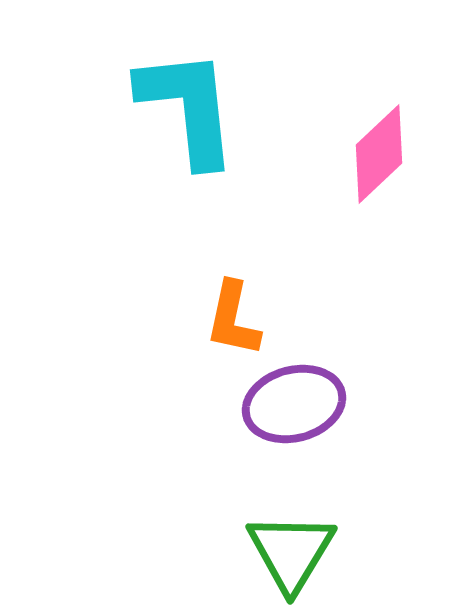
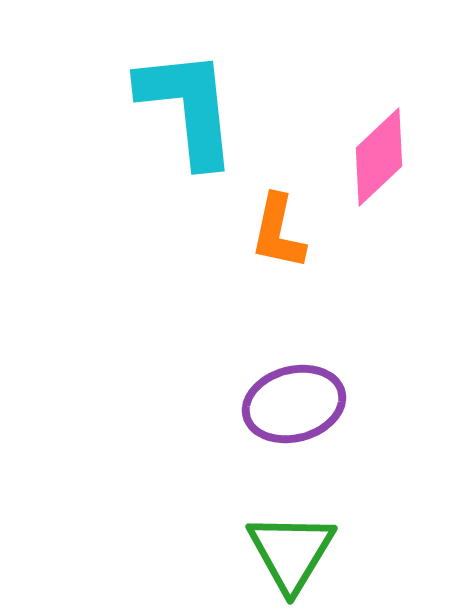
pink diamond: moved 3 px down
orange L-shape: moved 45 px right, 87 px up
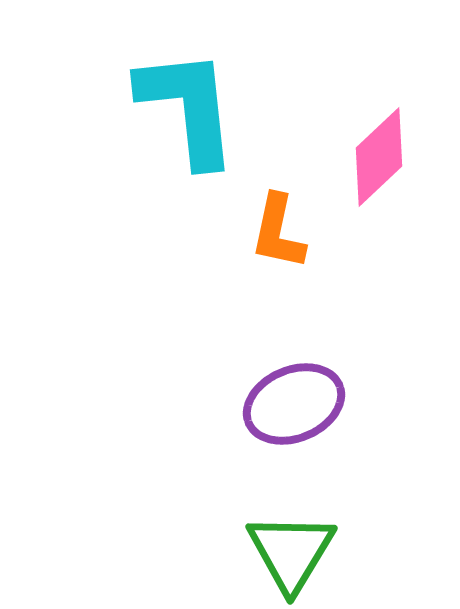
purple ellipse: rotated 8 degrees counterclockwise
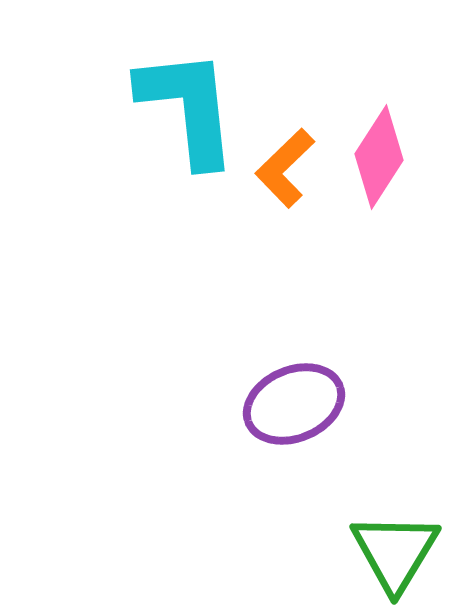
pink diamond: rotated 14 degrees counterclockwise
orange L-shape: moved 7 px right, 64 px up; rotated 34 degrees clockwise
green triangle: moved 104 px right
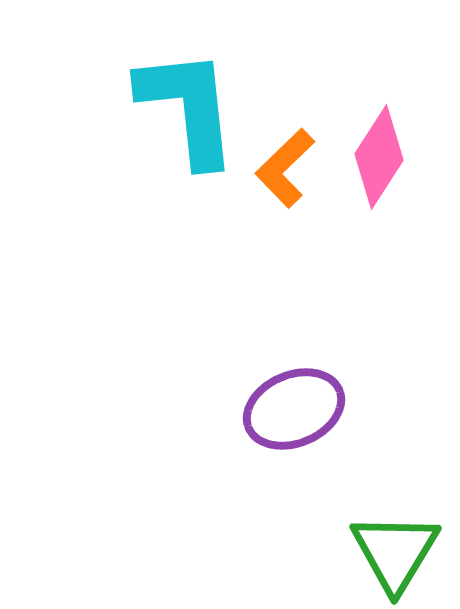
purple ellipse: moved 5 px down
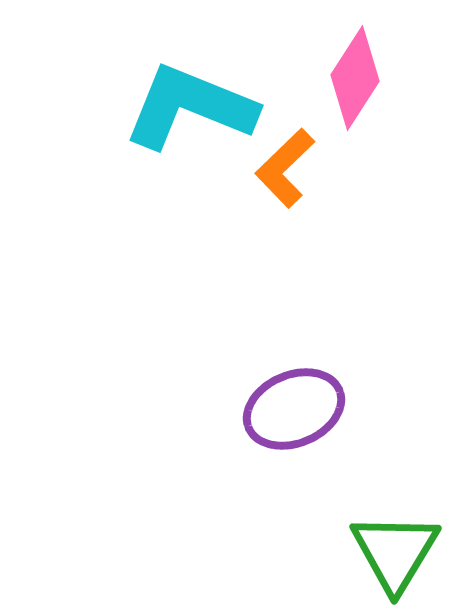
cyan L-shape: moved 2 px right; rotated 62 degrees counterclockwise
pink diamond: moved 24 px left, 79 px up
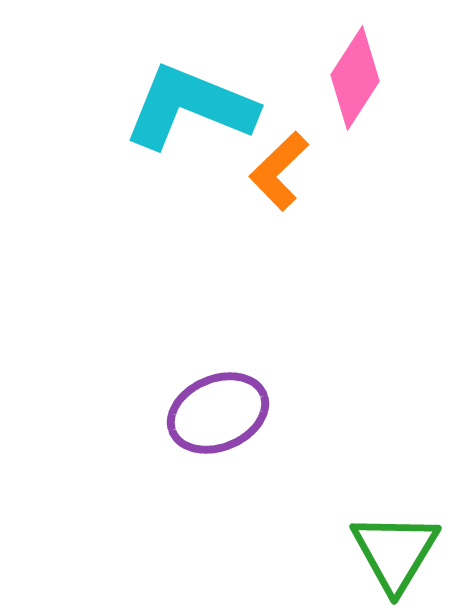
orange L-shape: moved 6 px left, 3 px down
purple ellipse: moved 76 px left, 4 px down
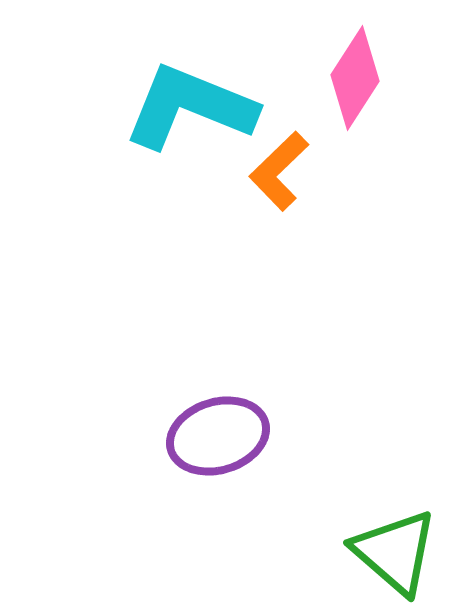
purple ellipse: moved 23 px down; rotated 6 degrees clockwise
green triangle: rotated 20 degrees counterclockwise
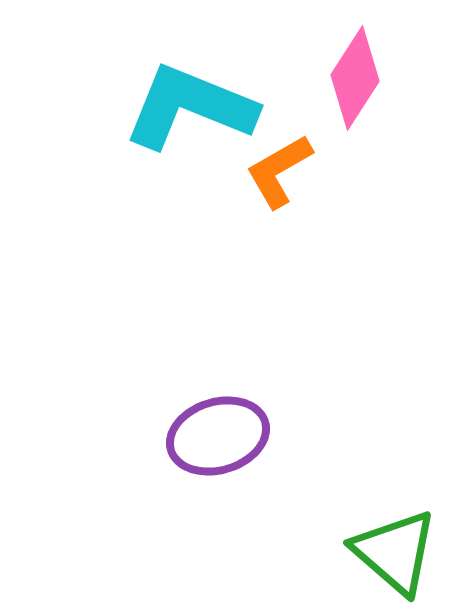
orange L-shape: rotated 14 degrees clockwise
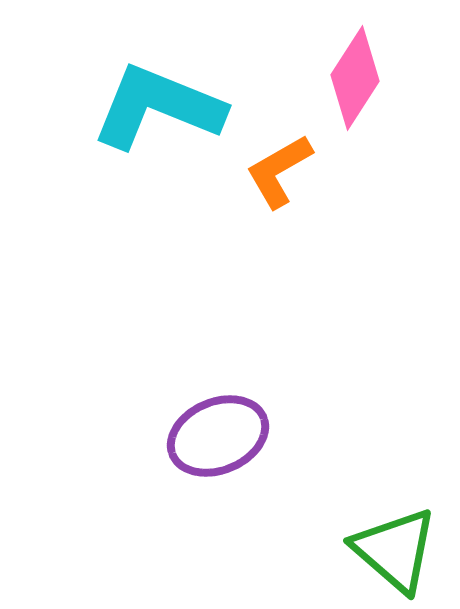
cyan L-shape: moved 32 px left
purple ellipse: rotated 6 degrees counterclockwise
green triangle: moved 2 px up
